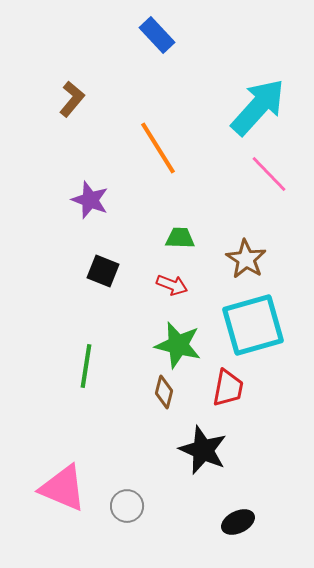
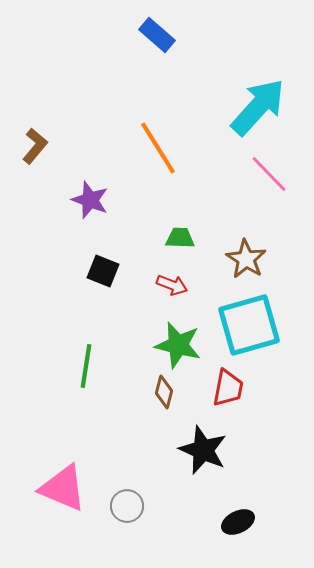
blue rectangle: rotated 6 degrees counterclockwise
brown L-shape: moved 37 px left, 47 px down
cyan square: moved 4 px left
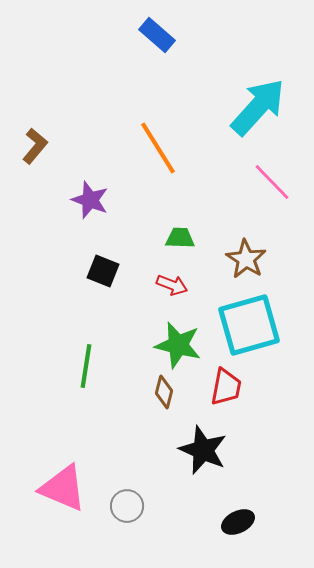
pink line: moved 3 px right, 8 px down
red trapezoid: moved 2 px left, 1 px up
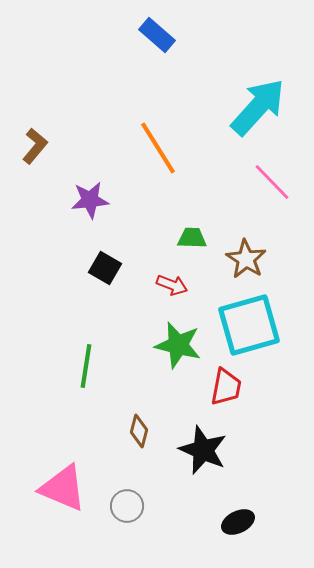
purple star: rotated 27 degrees counterclockwise
green trapezoid: moved 12 px right
black square: moved 2 px right, 3 px up; rotated 8 degrees clockwise
brown diamond: moved 25 px left, 39 px down
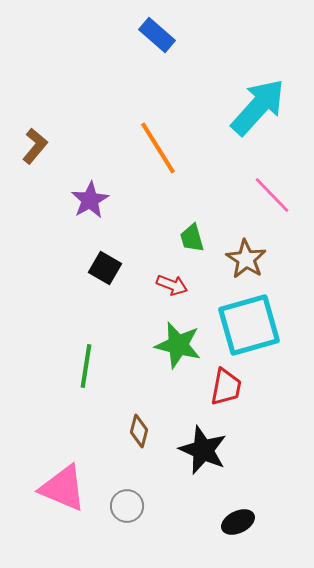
pink line: moved 13 px down
purple star: rotated 24 degrees counterclockwise
green trapezoid: rotated 108 degrees counterclockwise
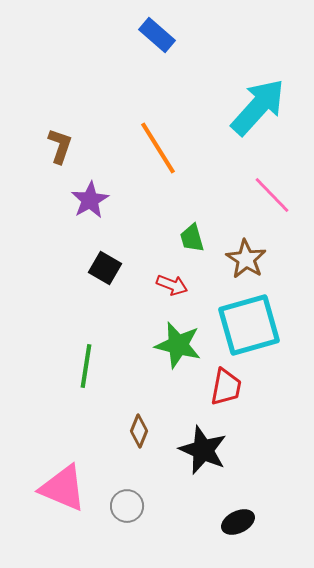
brown L-shape: moved 25 px right; rotated 21 degrees counterclockwise
brown diamond: rotated 8 degrees clockwise
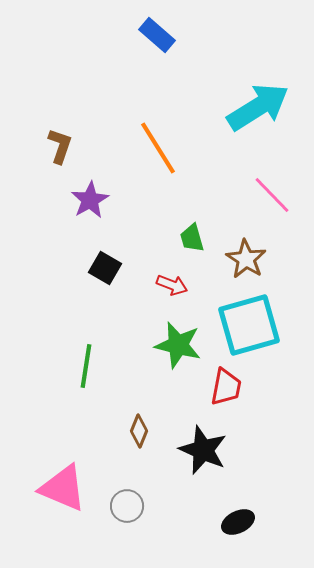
cyan arrow: rotated 16 degrees clockwise
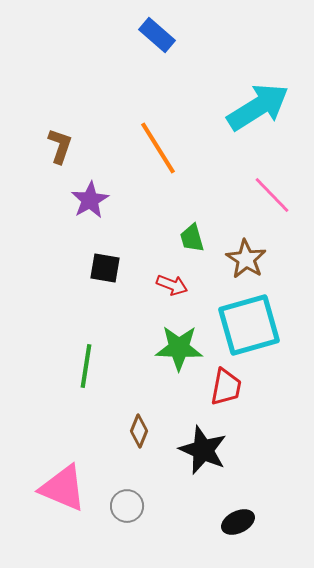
black square: rotated 20 degrees counterclockwise
green star: moved 1 px right, 3 px down; rotated 12 degrees counterclockwise
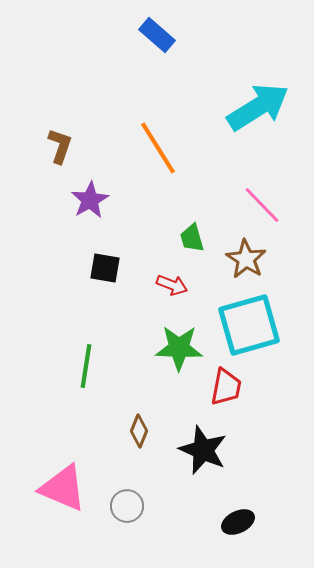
pink line: moved 10 px left, 10 px down
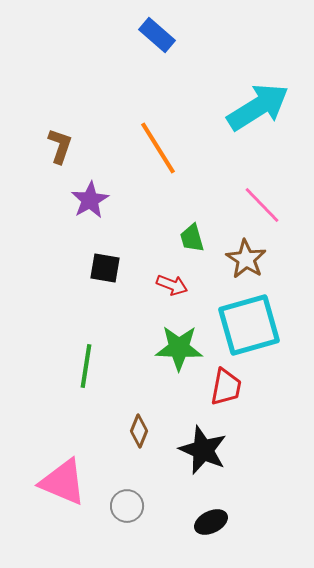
pink triangle: moved 6 px up
black ellipse: moved 27 px left
